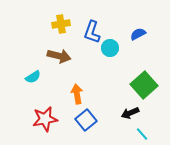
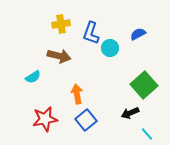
blue L-shape: moved 1 px left, 1 px down
cyan line: moved 5 px right
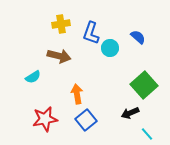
blue semicircle: moved 3 px down; rotated 70 degrees clockwise
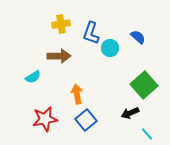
brown arrow: rotated 15 degrees counterclockwise
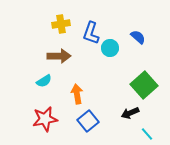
cyan semicircle: moved 11 px right, 4 px down
blue square: moved 2 px right, 1 px down
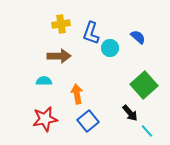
cyan semicircle: rotated 147 degrees counterclockwise
black arrow: rotated 108 degrees counterclockwise
cyan line: moved 3 px up
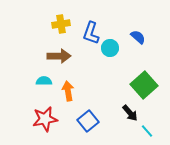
orange arrow: moved 9 px left, 3 px up
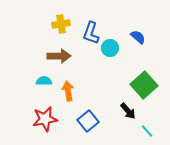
black arrow: moved 2 px left, 2 px up
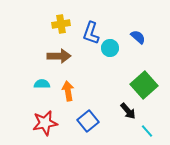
cyan semicircle: moved 2 px left, 3 px down
red star: moved 4 px down
